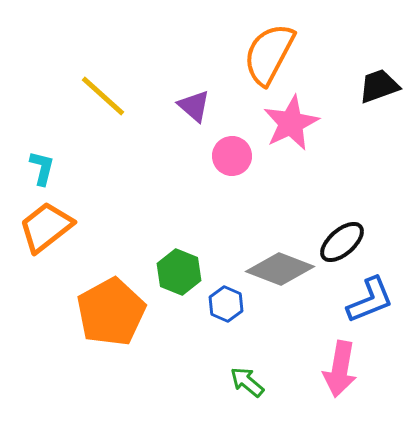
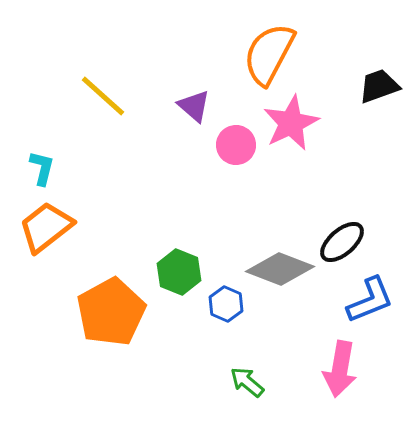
pink circle: moved 4 px right, 11 px up
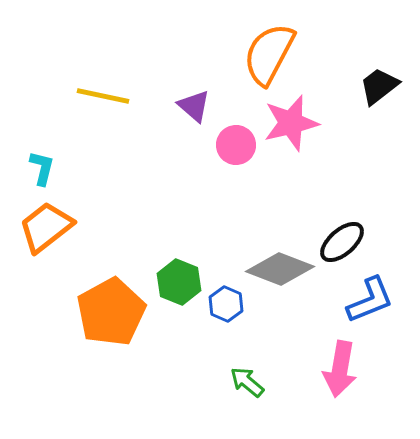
black trapezoid: rotated 18 degrees counterclockwise
yellow line: rotated 30 degrees counterclockwise
pink star: rotated 12 degrees clockwise
green hexagon: moved 10 px down
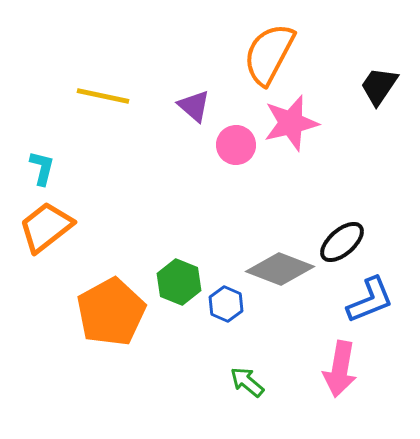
black trapezoid: rotated 18 degrees counterclockwise
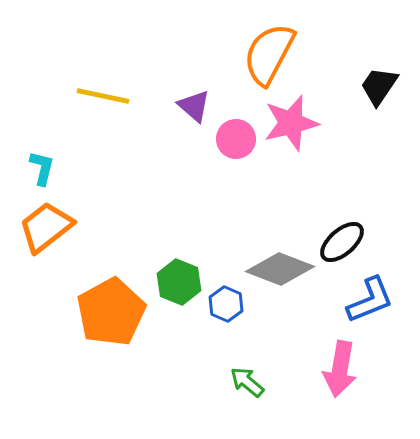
pink circle: moved 6 px up
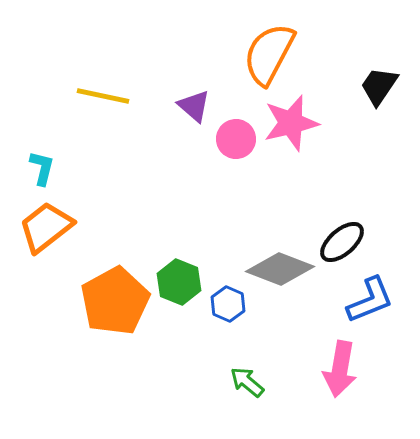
blue hexagon: moved 2 px right
orange pentagon: moved 4 px right, 11 px up
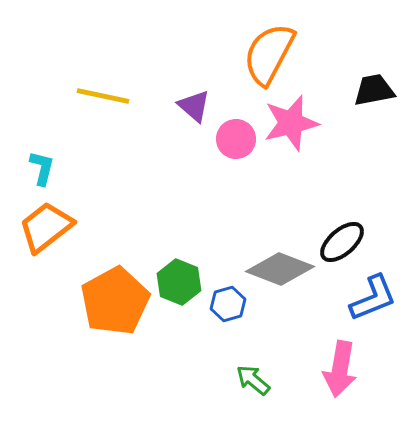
black trapezoid: moved 5 px left, 4 px down; rotated 45 degrees clockwise
blue L-shape: moved 3 px right, 2 px up
blue hexagon: rotated 20 degrees clockwise
green arrow: moved 6 px right, 2 px up
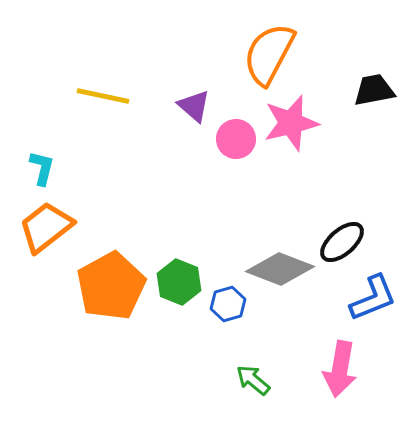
orange pentagon: moved 4 px left, 15 px up
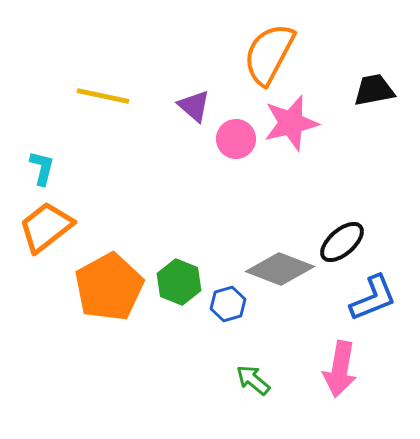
orange pentagon: moved 2 px left, 1 px down
